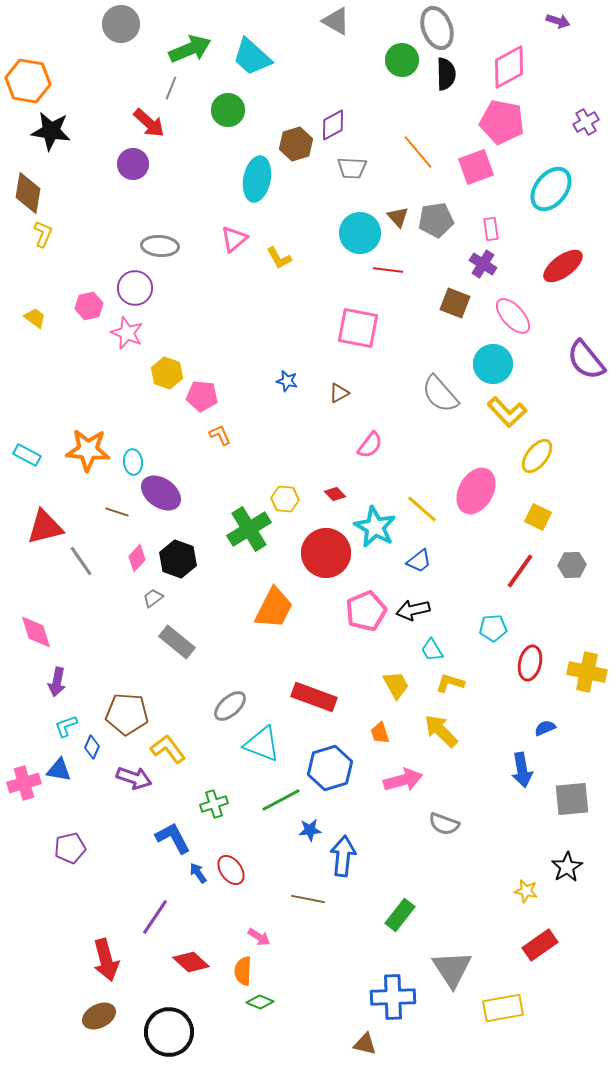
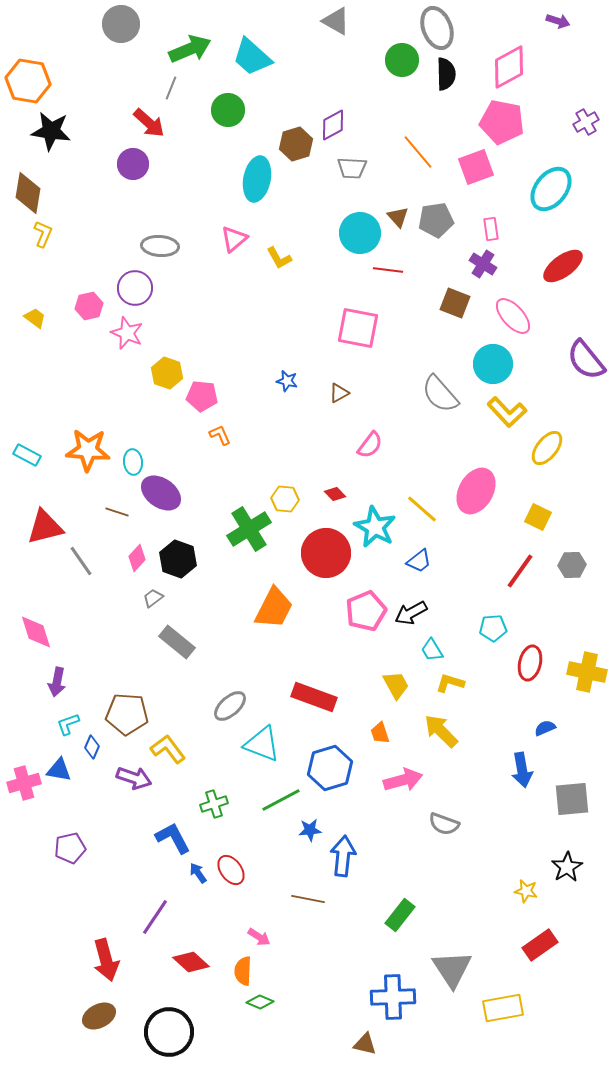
yellow ellipse at (537, 456): moved 10 px right, 8 px up
black arrow at (413, 610): moved 2 px left, 3 px down; rotated 16 degrees counterclockwise
cyan L-shape at (66, 726): moved 2 px right, 2 px up
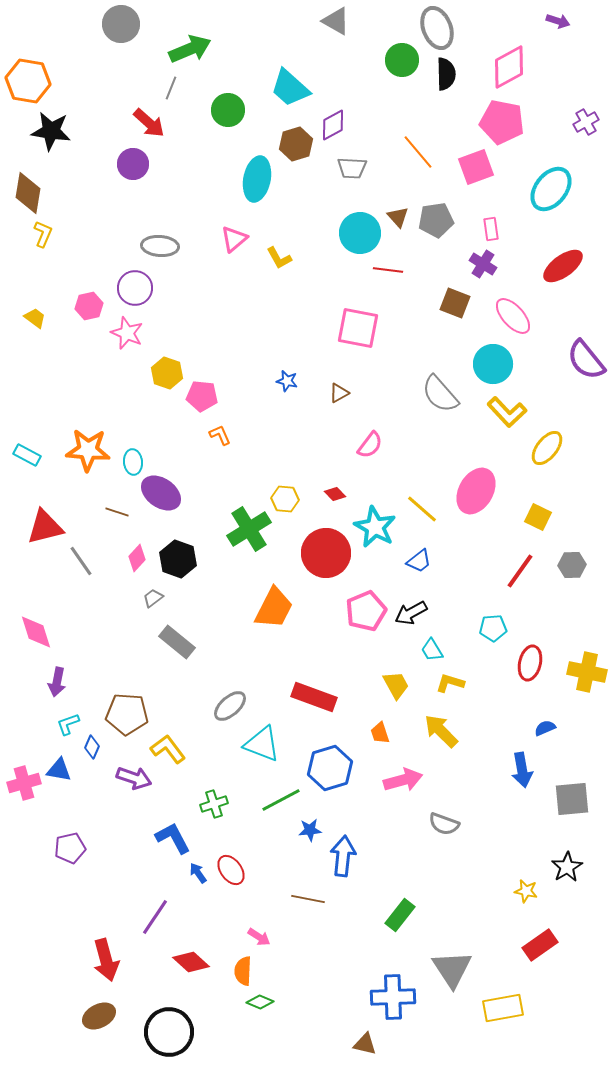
cyan trapezoid at (252, 57): moved 38 px right, 31 px down
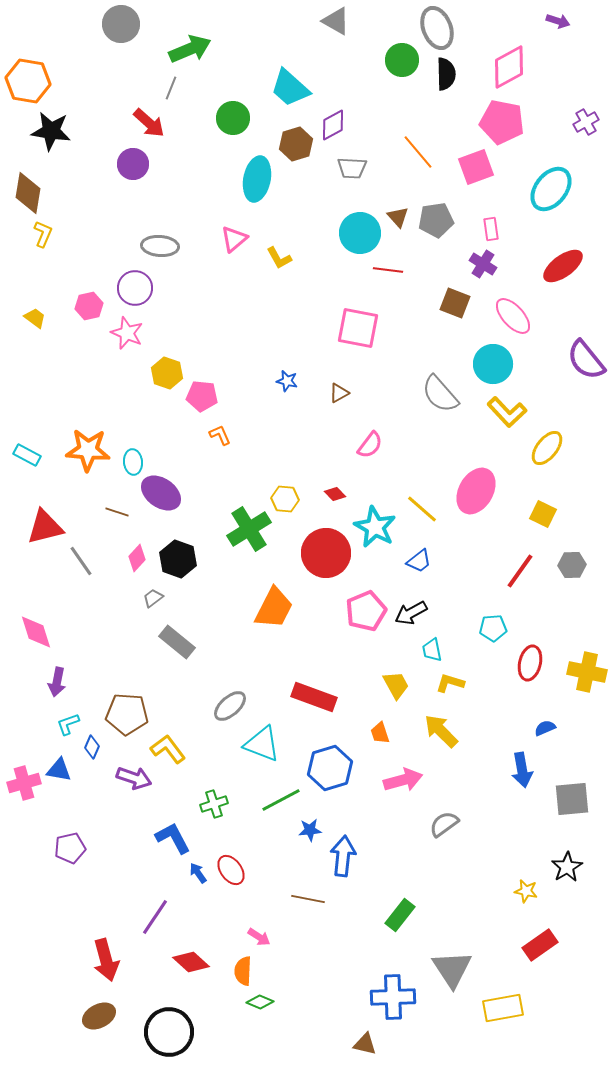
green circle at (228, 110): moved 5 px right, 8 px down
yellow square at (538, 517): moved 5 px right, 3 px up
cyan trapezoid at (432, 650): rotated 20 degrees clockwise
gray semicircle at (444, 824): rotated 124 degrees clockwise
